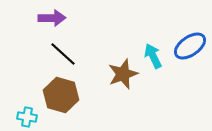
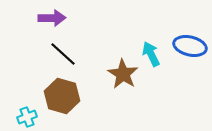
blue ellipse: rotated 48 degrees clockwise
cyan arrow: moved 2 px left, 2 px up
brown star: rotated 20 degrees counterclockwise
brown hexagon: moved 1 px right, 1 px down
cyan cross: rotated 30 degrees counterclockwise
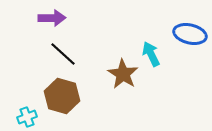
blue ellipse: moved 12 px up
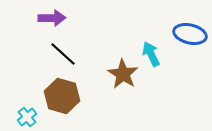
cyan cross: rotated 18 degrees counterclockwise
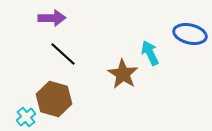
cyan arrow: moved 1 px left, 1 px up
brown hexagon: moved 8 px left, 3 px down
cyan cross: moved 1 px left
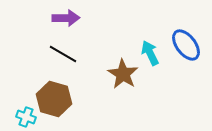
purple arrow: moved 14 px right
blue ellipse: moved 4 px left, 11 px down; rotated 40 degrees clockwise
black line: rotated 12 degrees counterclockwise
cyan cross: rotated 30 degrees counterclockwise
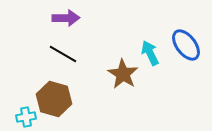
cyan cross: rotated 30 degrees counterclockwise
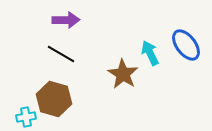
purple arrow: moved 2 px down
black line: moved 2 px left
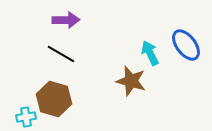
brown star: moved 8 px right, 7 px down; rotated 16 degrees counterclockwise
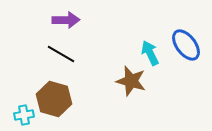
cyan cross: moved 2 px left, 2 px up
